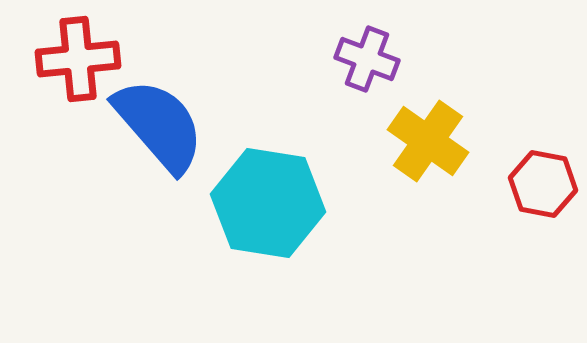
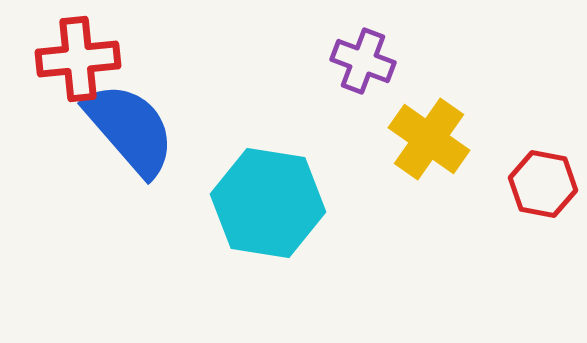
purple cross: moved 4 px left, 2 px down
blue semicircle: moved 29 px left, 4 px down
yellow cross: moved 1 px right, 2 px up
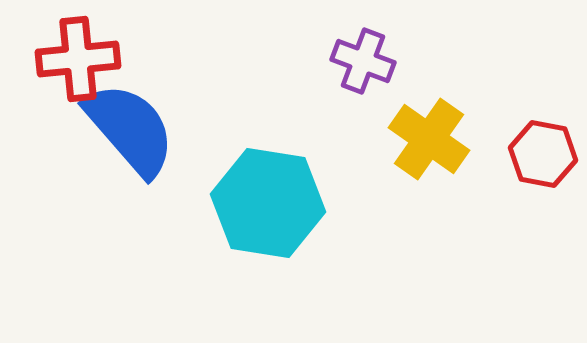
red hexagon: moved 30 px up
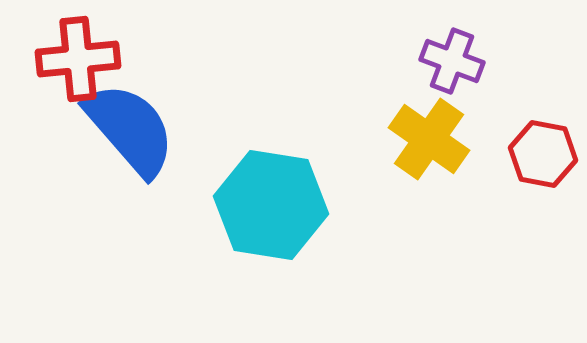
purple cross: moved 89 px right
cyan hexagon: moved 3 px right, 2 px down
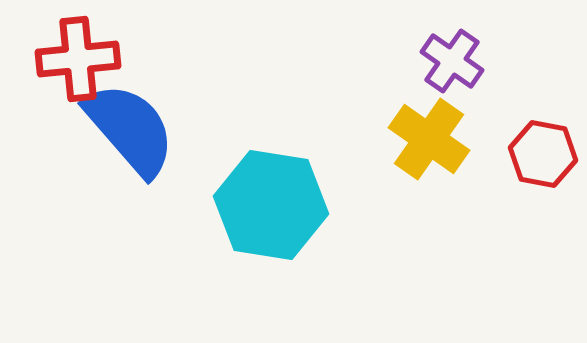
purple cross: rotated 14 degrees clockwise
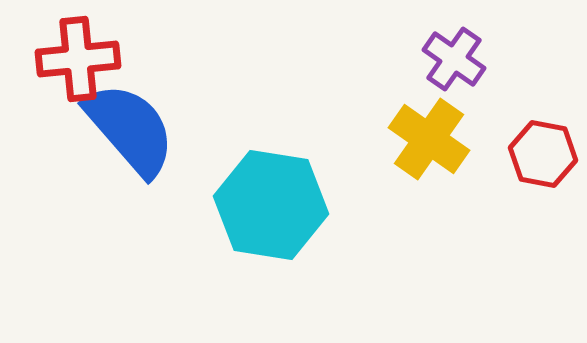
purple cross: moved 2 px right, 2 px up
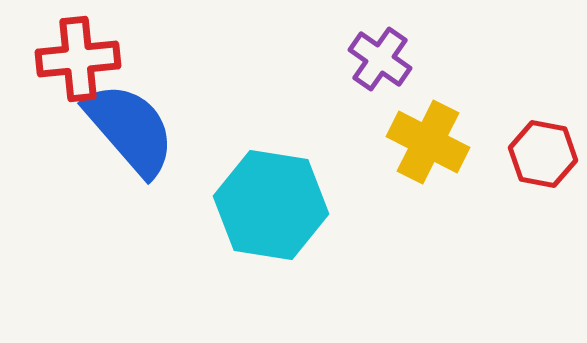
purple cross: moved 74 px left
yellow cross: moved 1 px left, 3 px down; rotated 8 degrees counterclockwise
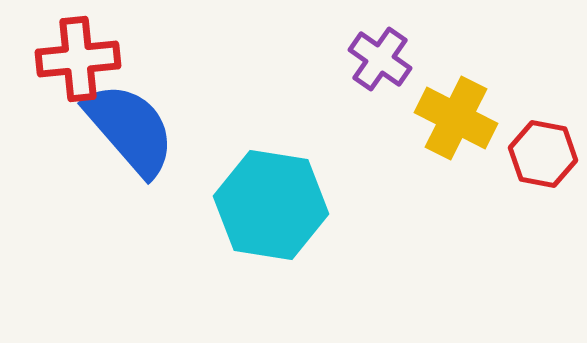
yellow cross: moved 28 px right, 24 px up
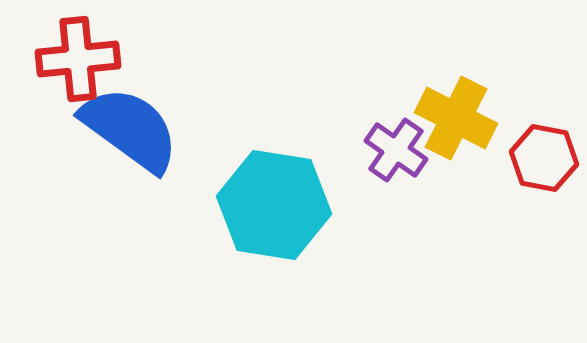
purple cross: moved 16 px right, 91 px down
blue semicircle: rotated 13 degrees counterclockwise
red hexagon: moved 1 px right, 4 px down
cyan hexagon: moved 3 px right
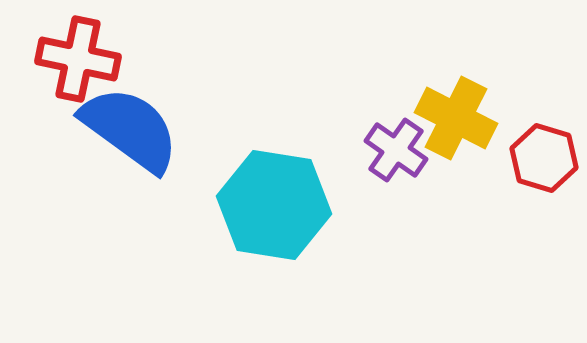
red cross: rotated 18 degrees clockwise
red hexagon: rotated 6 degrees clockwise
